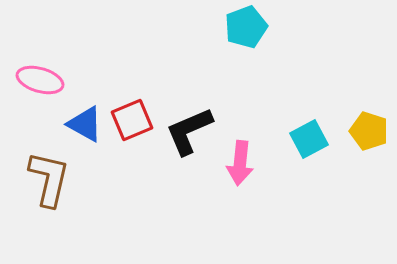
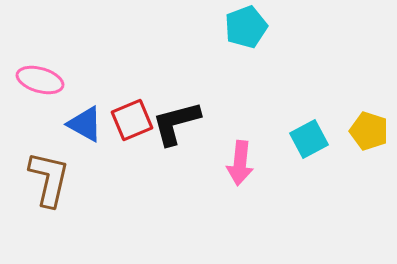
black L-shape: moved 13 px left, 8 px up; rotated 8 degrees clockwise
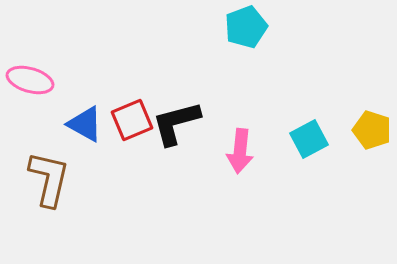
pink ellipse: moved 10 px left
yellow pentagon: moved 3 px right, 1 px up
pink arrow: moved 12 px up
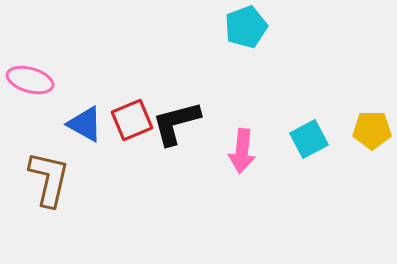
yellow pentagon: rotated 18 degrees counterclockwise
pink arrow: moved 2 px right
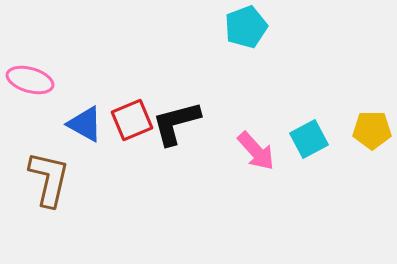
pink arrow: moved 14 px right; rotated 48 degrees counterclockwise
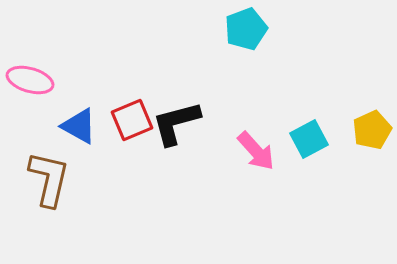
cyan pentagon: moved 2 px down
blue triangle: moved 6 px left, 2 px down
yellow pentagon: rotated 24 degrees counterclockwise
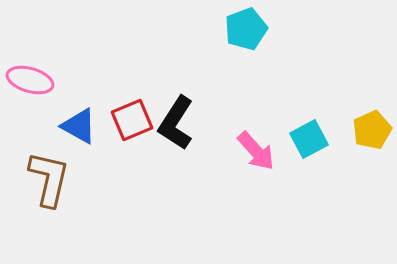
black L-shape: rotated 42 degrees counterclockwise
